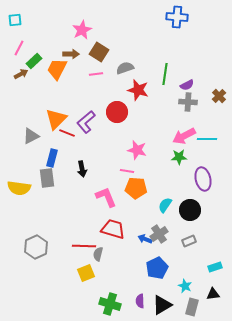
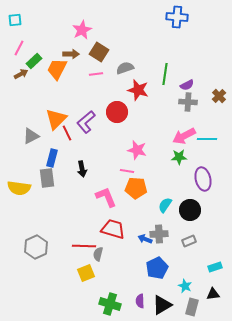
red line at (67, 133): rotated 42 degrees clockwise
gray cross at (159, 234): rotated 30 degrees clockwise
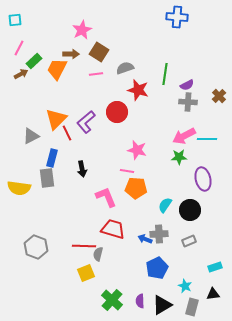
gray hexagon at (36, 247): rotated 15 degrees counterclockwise
green cross at (110, 304): moved 2 px right, 4 px up; rotated 25 degrees clockwise
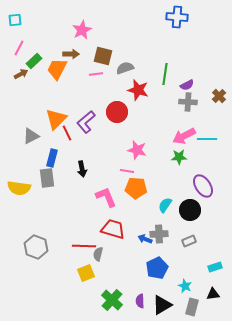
brown square at (99, 52): moved 4 px right, 4 px down; rotated 18 degrees counterclockwise
purple ellipse at (203, 179): moved 7 px down; rotated 20 degrees counterclockwise
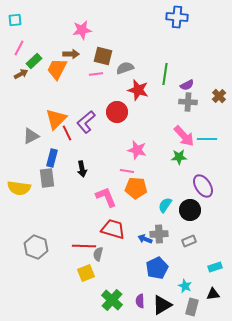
pink star at (82, 30): rotated 18 degrees clockwise
pink arrow at (184, 136): rotated 105 degrees counterclockwise
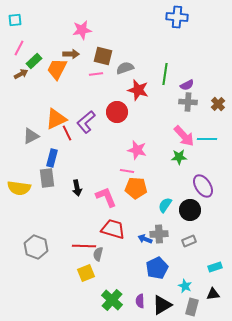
brown cross at (219, 96): moved 1 px left, 8 px down
orange triangle at (56, 119): rotated 20 degrees clockwise
black arrow at (82, 169): moved 5 px left, 19 px down
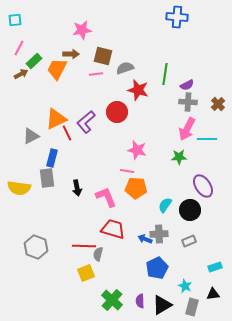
pink arrow at (184, 136): moved 3 px right, 7 px up; rotated 70 degrees clockwise
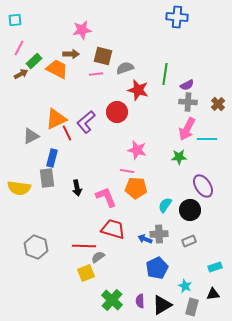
orange trapezoid at (57, 69): rotated 90 degrees clockwise
gray semicircle at (98, 254): moved 3 px down; rotated 40 degrees clockwise
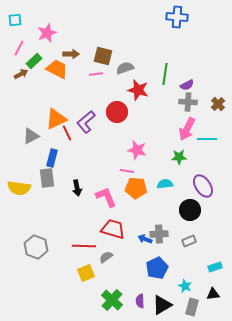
pink star at (82, 30): moved 35 px left, 3 px down; rotated 12 degrees counterclockwise
cyan semicircle at (165, 205): moved 21 px up; rotated 49 degrees clockwise
gray semicircle at (98, 257): moved 8 px right
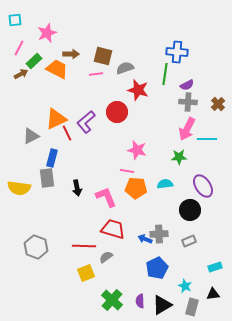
blue cross at (177, 17): moved 35 px down
